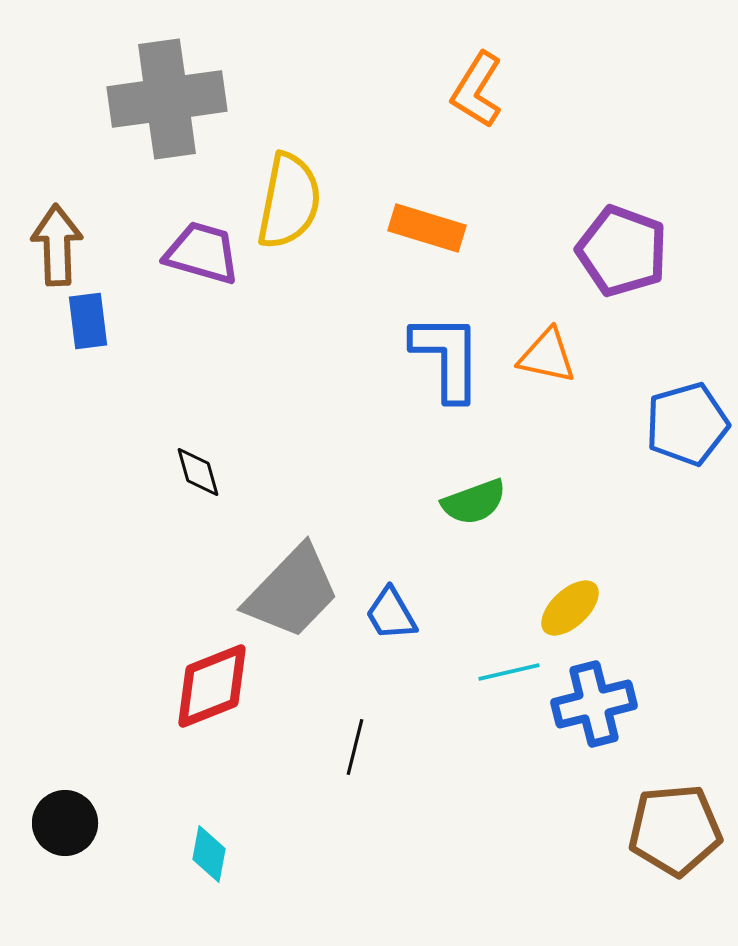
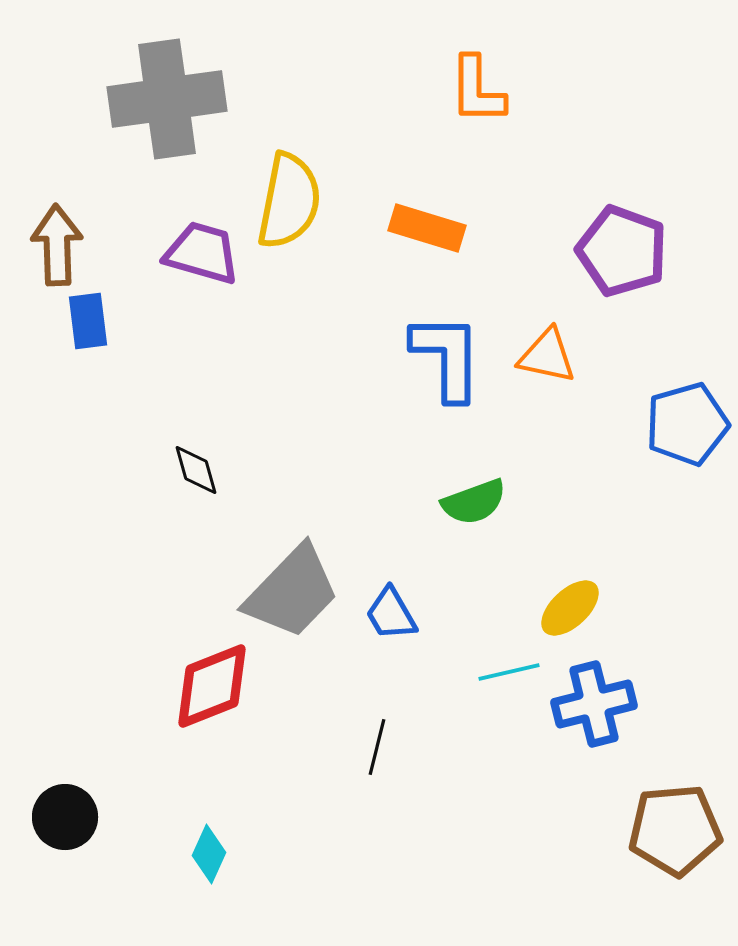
orange L-shape: rotated 32 degrees counterclockwise
black diamond: moved 2 px left, 2 px up
black line: moved 22 px right
black circle: moved 6 px up
cyan diamond: rotated 14 degrees clockwise
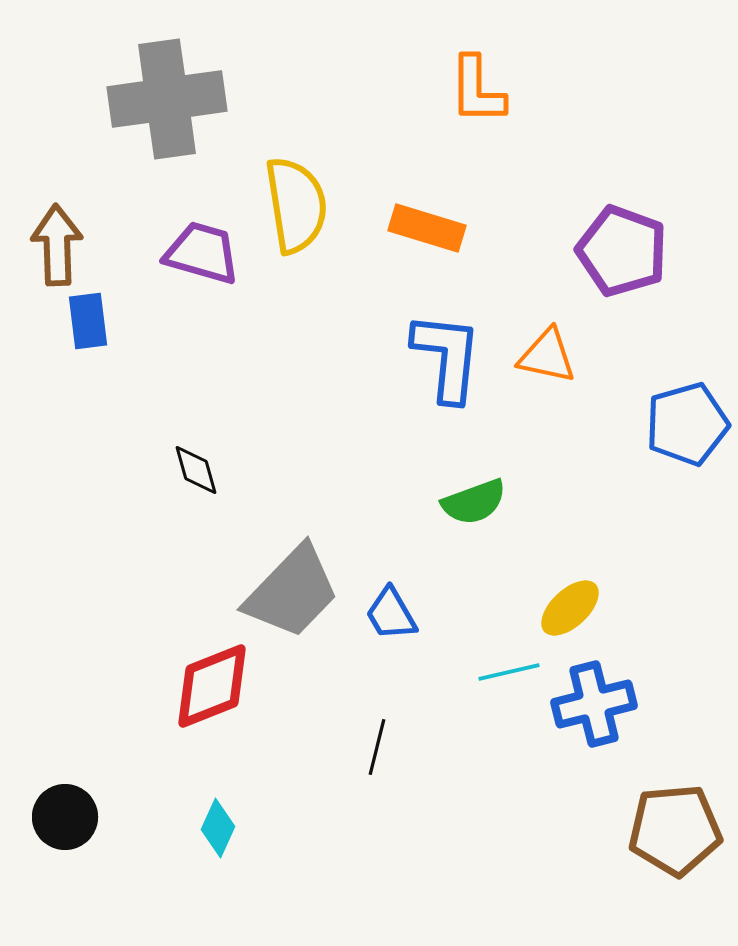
yellow semicircle: moved 7 px right, 4 px down; rotated 20 degrees counterclockwise
blue L-shape: rotated 6 degrees clockwise
cyan diamond: moved 9 px right, 26 px up
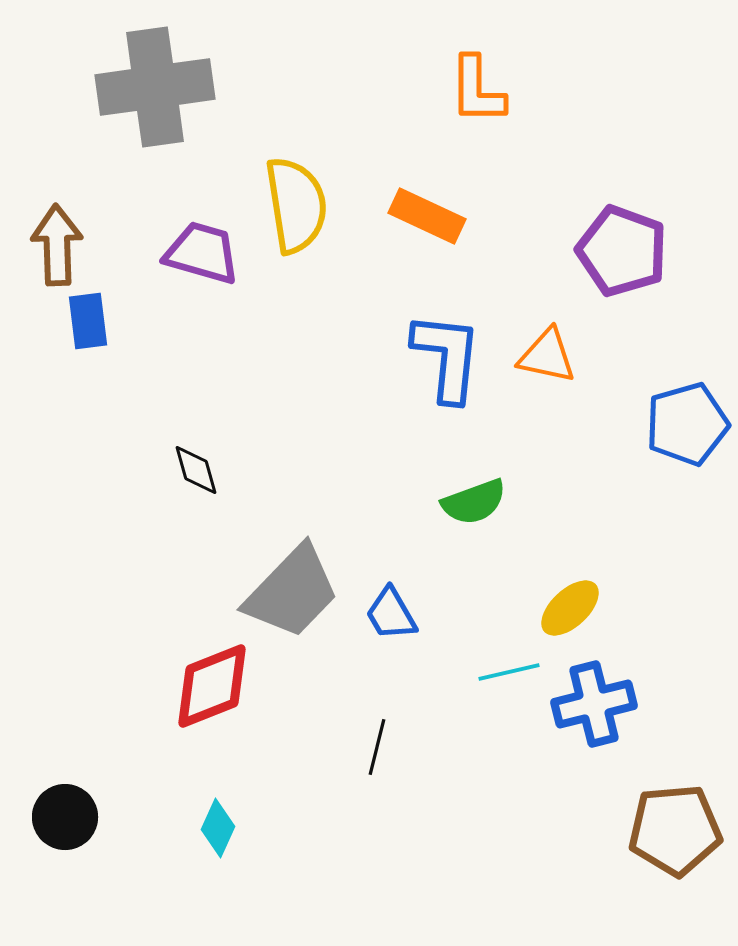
gray cross: moved 12 px left, 12 px up
orange rectangle: moved 12 px up; rotated 8 degrees clockwise
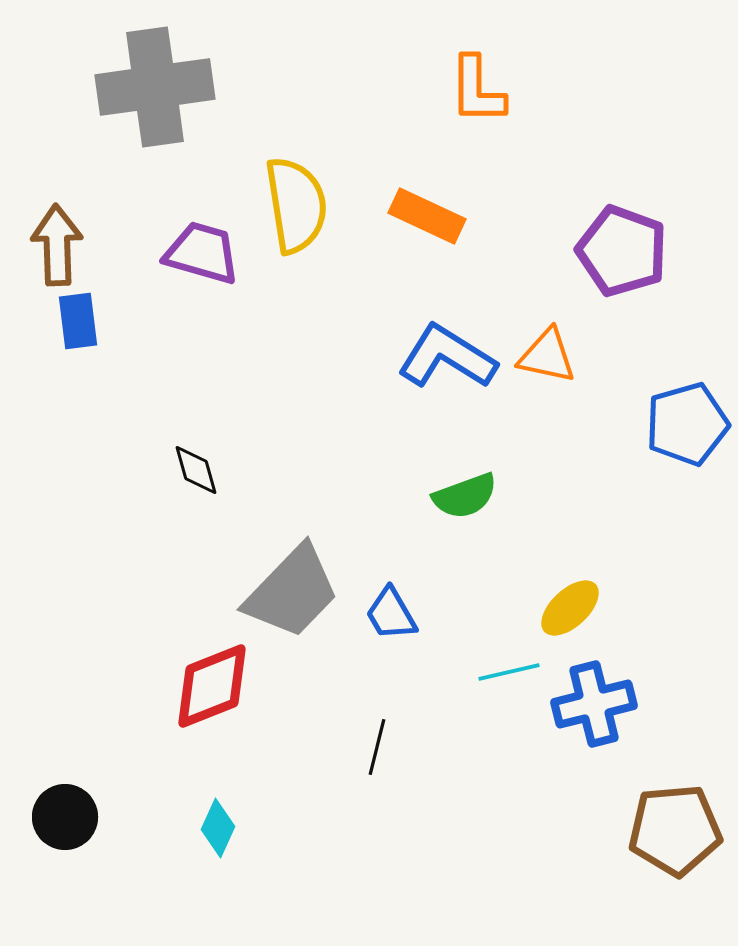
blue rectangle: moved 10 px left
blue L-shape: rotated 64 degrees counterclockwise
green semicircle: moved 9 px left, 6 px up
